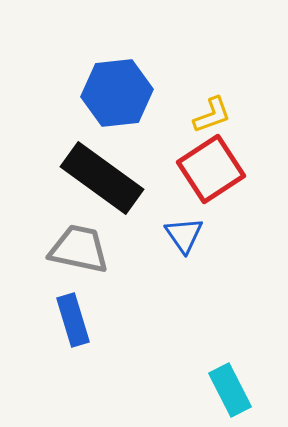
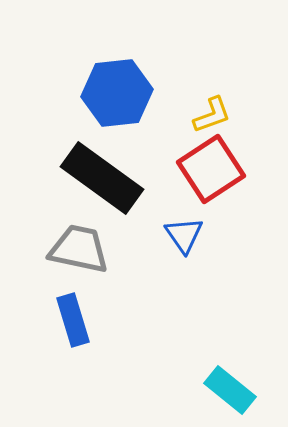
cyan rectangle: rotated 24 degrees counterclockwise
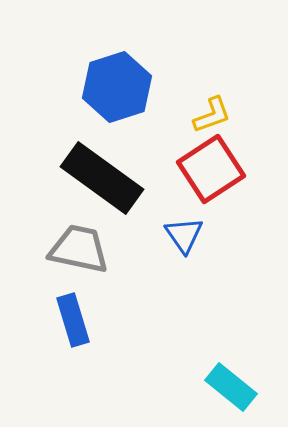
blue hexagon: moved 6 px up; rotated 12 degrees counterclockwise
cyan rectangle: moved 1 px right, 3 px up
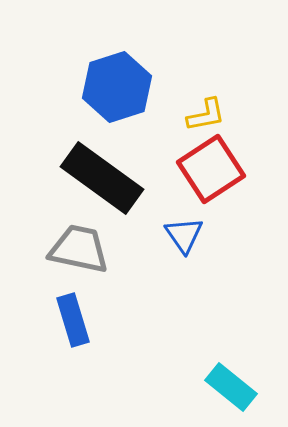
yellow L-shape: moved 6 px left; rotated 9 degrees clockwise
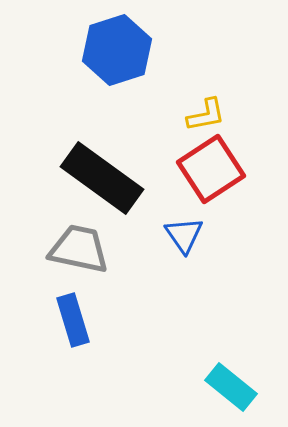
blue hexagon: moved 37 px up
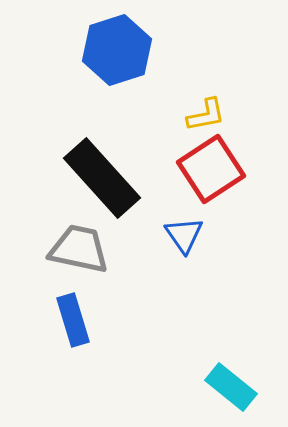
black rectangle: rotated 12 degrees clockwise
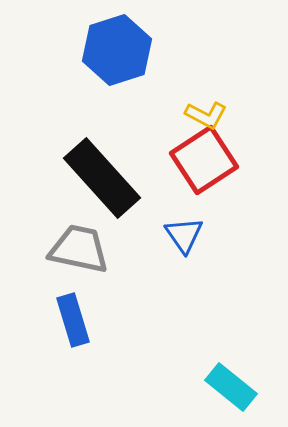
yellow L-shape: rotated 39 degrees clockwise
red square: moved 7 px left, 9 px up
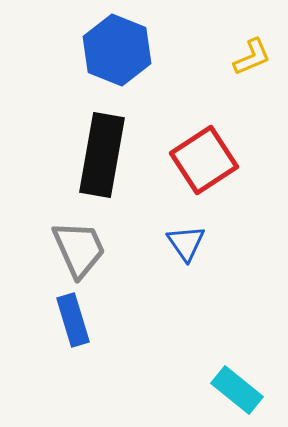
blue hexagon: rotated 20 degrees counterclockwise
yellow L-shape: moved 46 px right, 58 px up; rotated 51 degrees counterclockwise
black rectangle: moved 23 px up; rotated 52 degrees clockwise
blue triangle: moved 2 px right, 8 px down
gray trapezoid: rotated 54 degrees clockwise
cyan rectangle: moved 6 px right, 3 px down
